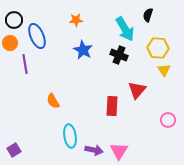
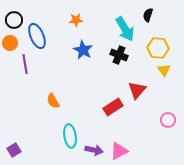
red rectangle: moved 1 px right, 1 px down; rotated 54 degrees clockwise
pink triangle: rotated 30 degrees clockwise
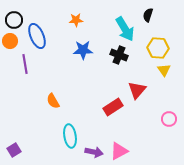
orange circle: moved 2 px up
blue star: rotated 30 degrees counterclockwise
pink circle: moved 1 px right, 1 px up
purple arrow: moved 2 px down
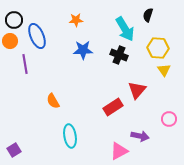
purple arrow: moved 46 px right, 16 px up
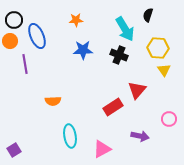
orange semicircle: rotated 63 degrees counterclockwise
pink triangle: moved 17 px left, 2 px up
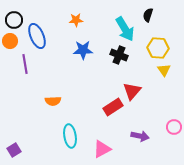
red triangle: moved 5 px left, 1 px down
pink circle: moved 5 px right, 8 px down
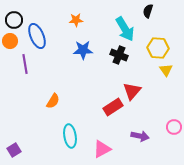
black semicircle: moved 4 px up
yellow triangle: moved 2 px right
orange semicircle: rotated 56 degrees counterclockwise
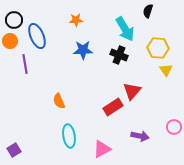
orange semicircle: moved 6 px right; rotated 126 degrees clockwise
cyan ellipse: moved 1 px left
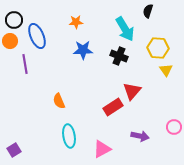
orange star: moved 2 px down
black cross: moved 1 px down
